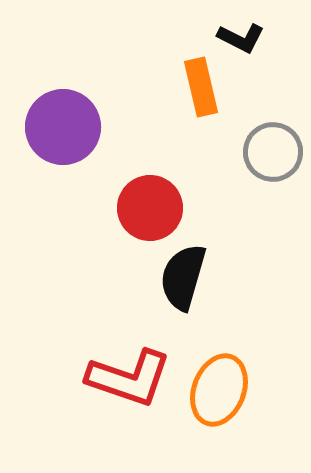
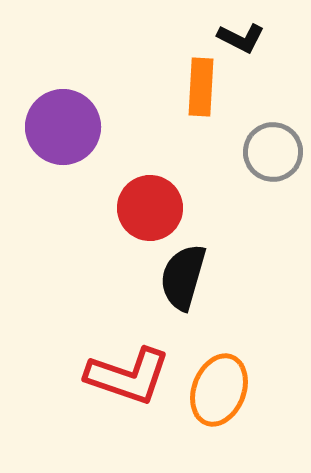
orange rectangle: rotated 16 degrees clockwise
red L-shape: moved 1 px left, 2 px up
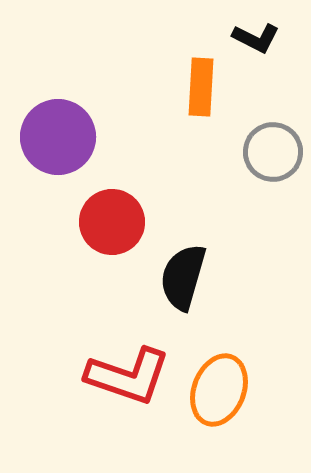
black L-shape: moved 15 px right
purple circle: moved 5 px left, 10 px down
red circle: moved 38 px left, 14 px down
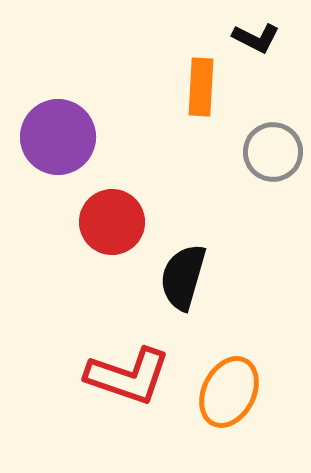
orange ellipse: moved 10 px right, 2 px down; rotated 6 degrees clockwise
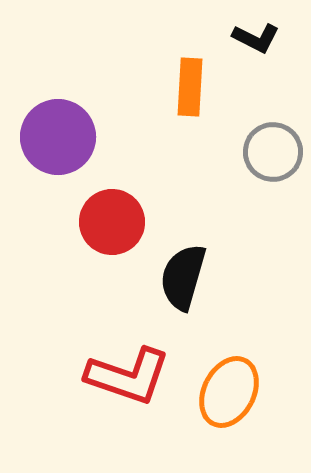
orange rectangle: moved 11 px left
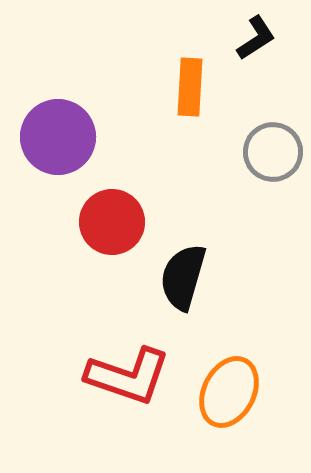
black L-shape: rotated 60 degrees counterclockwise
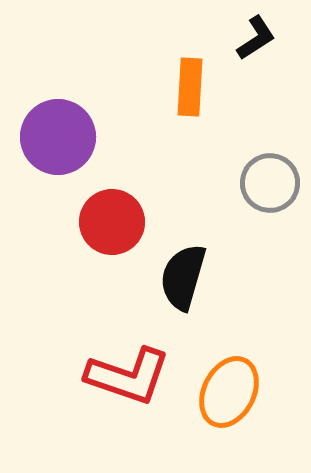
gray circle: moved 3 px left, 31 px down
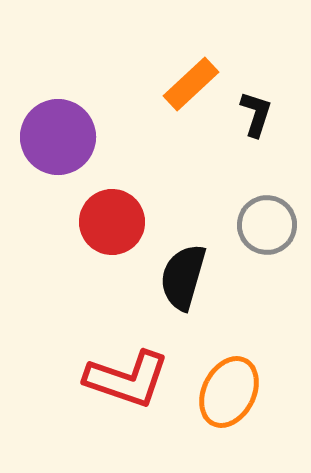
black L-shape: moved 76 px down; rotated 39 degrees counterclockwise
orange rectangle: moved 1 px right, 3 px up; rotated 44 degrees clockwise
gray circle: moved 3 px left, 42 px down
red L-shape: moved 1 px left, 3 px down
